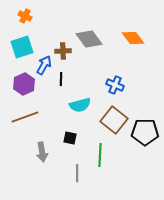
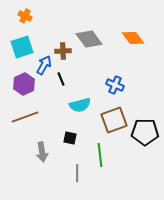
black line: rotated 24 degrees counterclockwise
brown square: rotated 32 degrees clockwise
green line: rotated 10 degrees counterclockwise
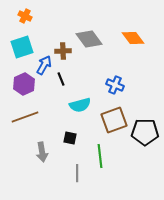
green line: moved 1 px down
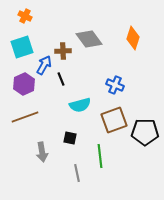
orange diamond: rotated 55 degrees clockwise
gray line: rotated 12 degrees counterclockwise
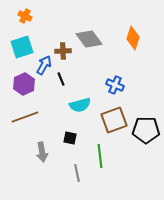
black pentagon: moved 1 px right, 2 px up
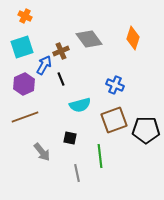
brown cross: moved 2 px left; rotated 21 degrees counterclockwise
gray arrow: rotated 30 degrees counterclockwise
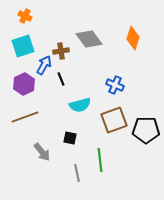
cyan square: moved 1 px right, 1 px up
brown cross: rotated 14 degrees clockwise
green line: moved 4 px down
